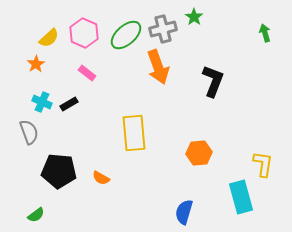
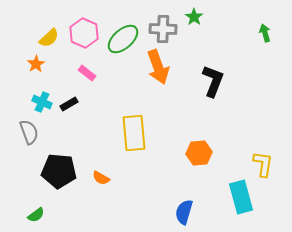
gray cross: rotated 16 degrees clockwise
green ellipse: moved 3 px left, 4 px down
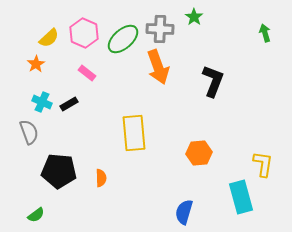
gray cross: moved 3 px left
orange semicircle: rotated 120 degrees counterclockwise
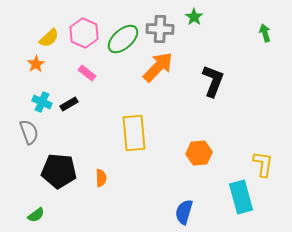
orange arrow: rotated 116 degrees counterclockwise
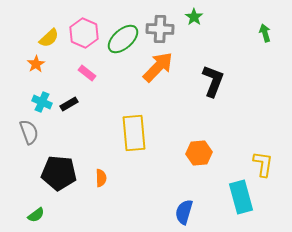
black pentagon: moved 2 px down
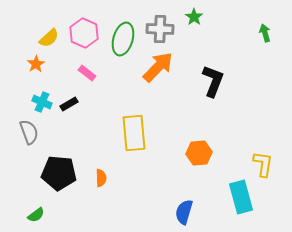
green ellipse: rotated 32 degrees counterclockwise
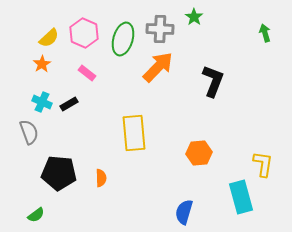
orange star: moved 6 px right
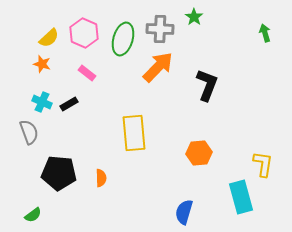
orange star: rotated 24 degrees counterclockwise
black L-shape: moved 6 px left, 4 px down
green semicircle: moved 3 px left
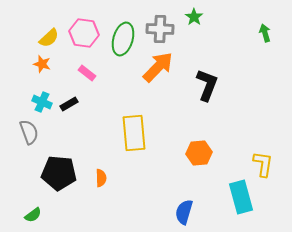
pink hexagon: rotated 16 degrees counterclockwise
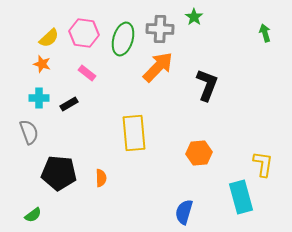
cyan cross: moved 3 px left, 4 px up; rotated 24 degrees counterclockwise
